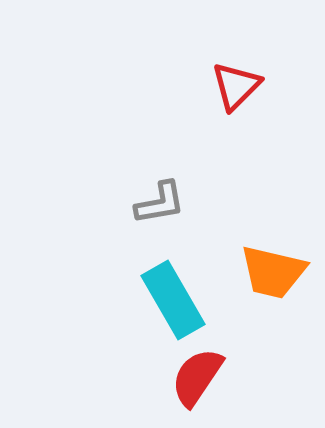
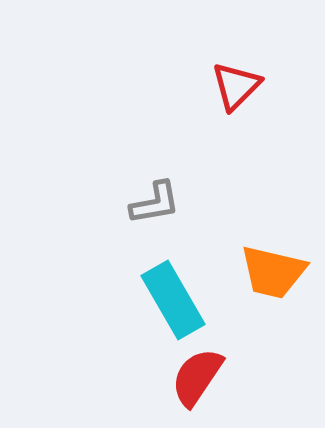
gray L-shape: moved 5 px left
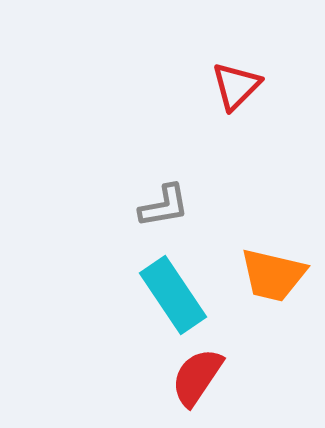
gray L-shape: moved 9 px right, 3 px down
orange trapezoid: moved 3 px down
cyan rectangle: moved 5 px up; rotated 4 degrees counterclockwise
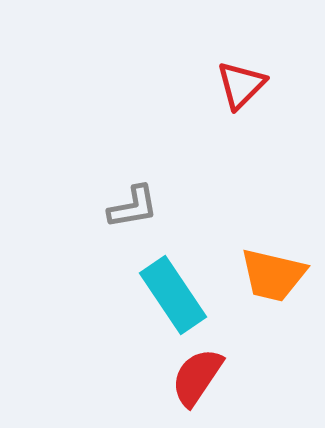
red triangle: moved 5 px right, 1 px up
gray L-shape: moved 31 px left, 1 px down
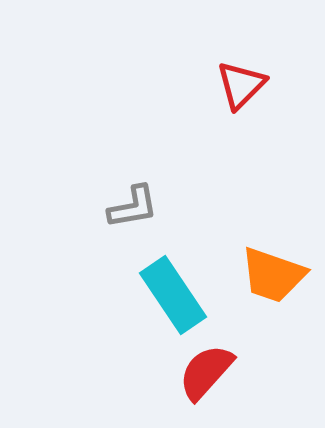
orange trapezoid: rotated 6 degrees clockwise
red semicircle: moved 9 px right, 5 px up; rotated 8 degrees clockwise
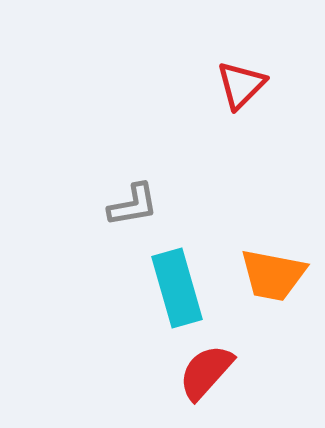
gray L-shape: moved 2 px up
orange trapezoid: rotated 8 degrees counterclockwise
cyan rectangle: moved 4 px right, 7 px up; rotated 18 degrees clockwise
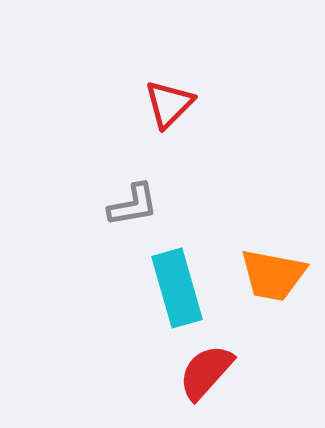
red triangle: moved 72 px left, 19 px down
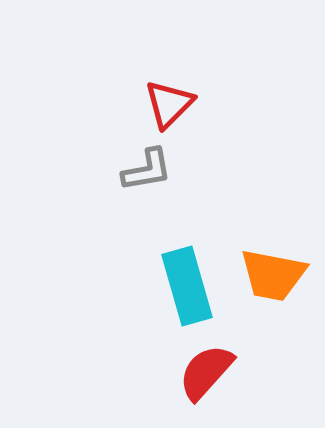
gray L-shape: moved 14 px right, 35 px up
cyan rectangle: moved 10 px right, 2 px up
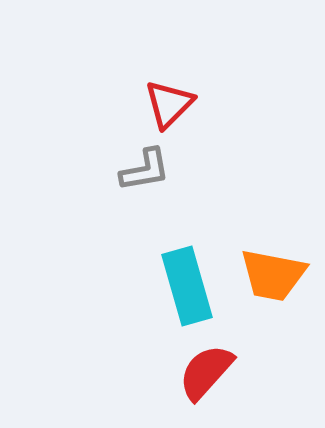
gray L-shape: moved 2 px left
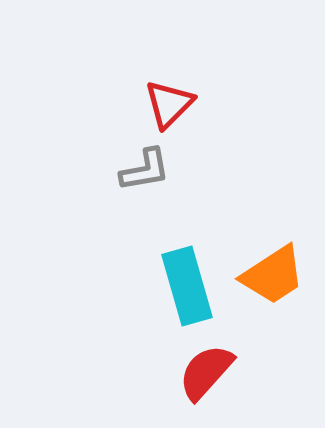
orange trapezoid: rotated 44 degrees counterclockwise
